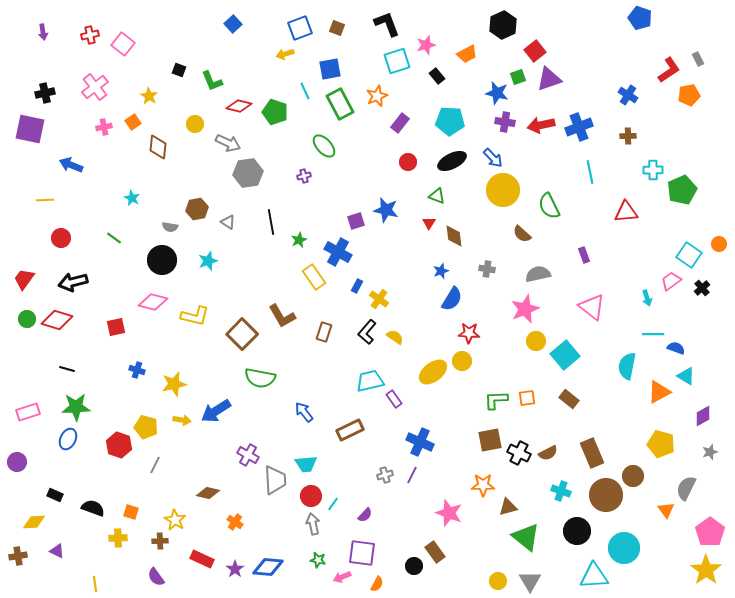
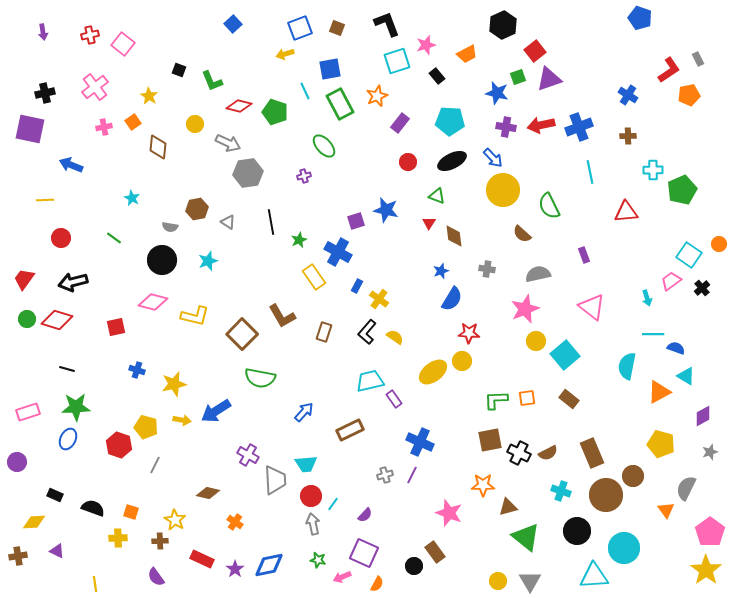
purple cross at (505, 122): moved 1 px right, 5 px down
blue arrow at (304, 412): rotated 80 degrees clockwise
purple square at (362, 553): moved 2 px right; rotated 16 degrees clockwise
blue diamond at (268, 567): moved 1 px right, 2 px up; rotated 16 degrees counterclockwise
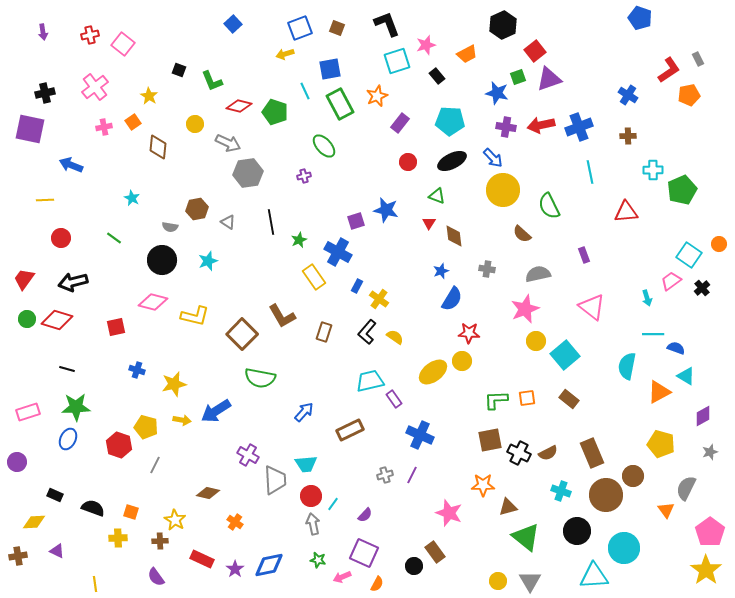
blue cross at (420, 442): moved 7 px up
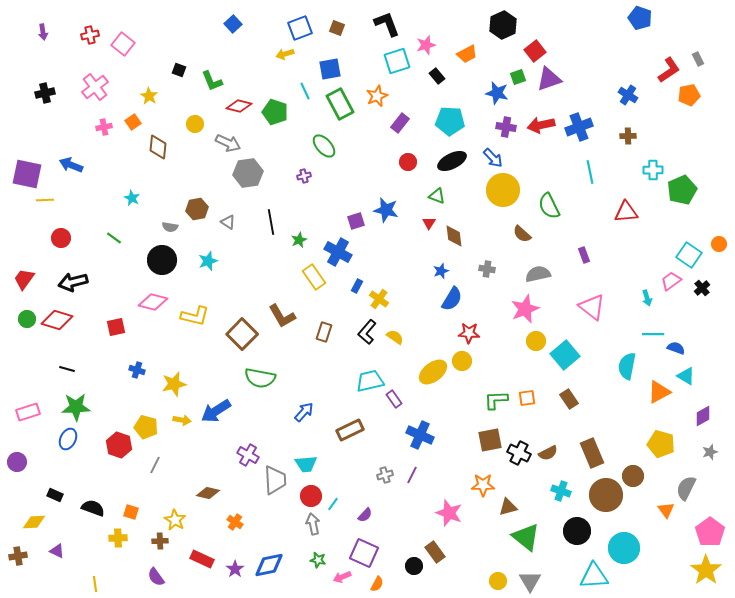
purple square at (30, 129): moved 3 px left, 45 px down
brown rectangle at (569, 399): rotated 18 degrees clockwise
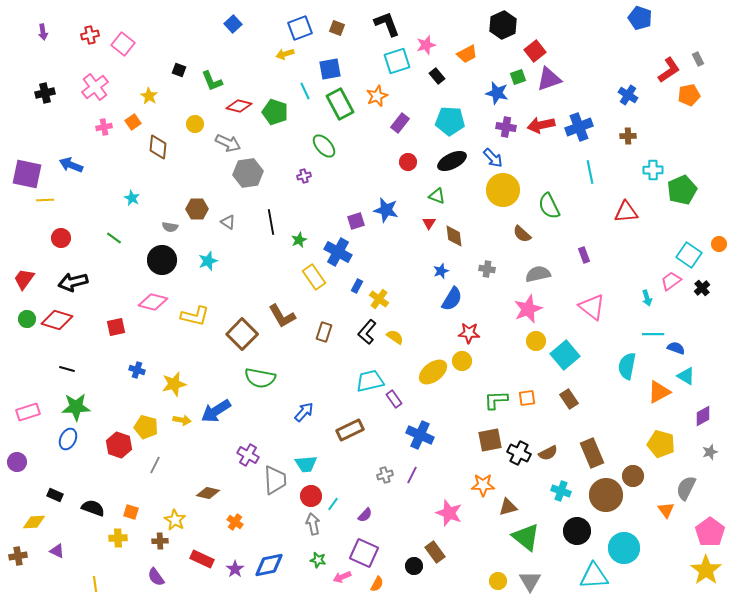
brown hexagon at (197, 209): rotated 10 degrees clockwise
pink star at (525, 309): moved 3 px right
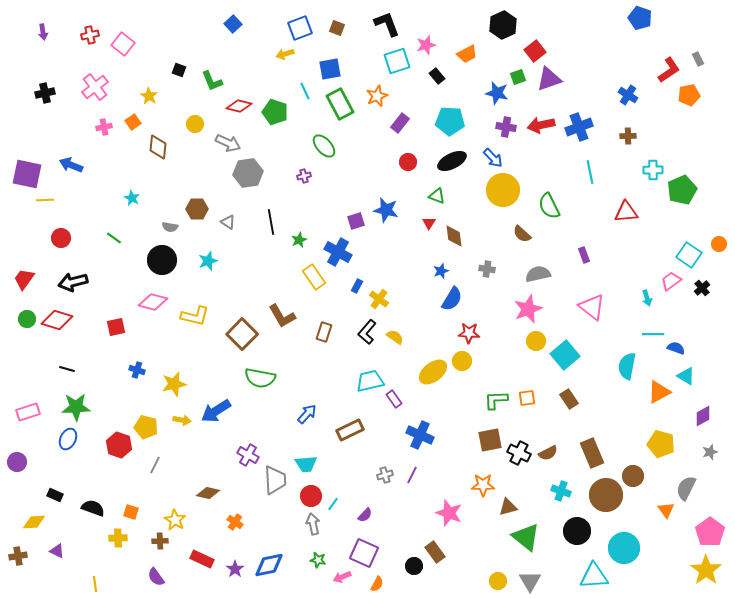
blue arrow at (304, 412): moved 3 px right, 2 px down
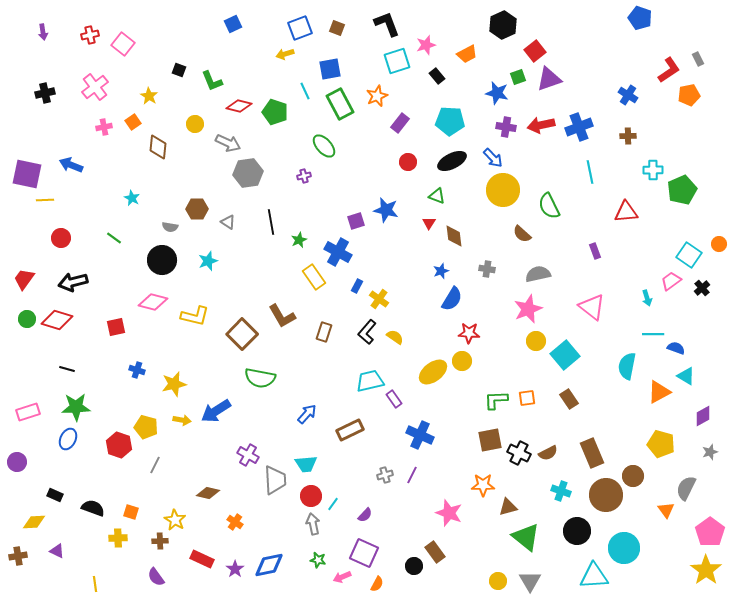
blue square at (233, 24): rotated 18 degrees clockwise
purple rectangle at (584, 255): moved 11 px right, 4 px up
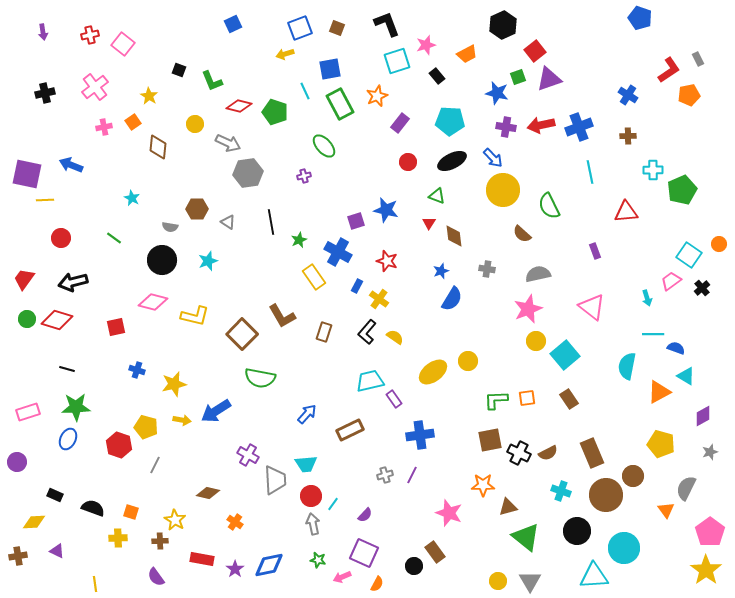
red star at (469, 333): moved 82 px left, 72 px up; rotated 15 degrees clockwise
yellow circle at (462, 361): moved 6 px right
blue cross at (420, 435): rotated 32 degrees counterclockwise
red rectangle at (202, 559): rotated 15 degrees counterclockwise
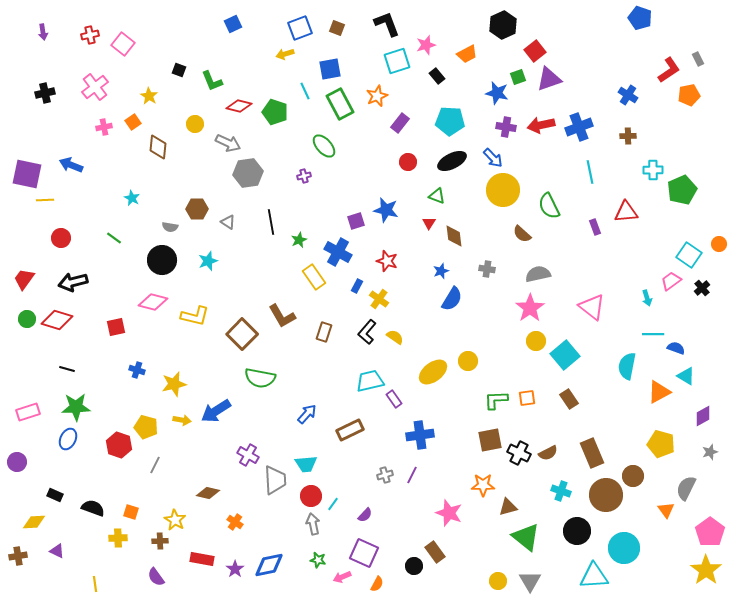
purple rectangle at (595, 251): moved 24 px up
pink star at (528, 309): moved 2 px right, 1 px up; rotated 12 degrees counterclockwise
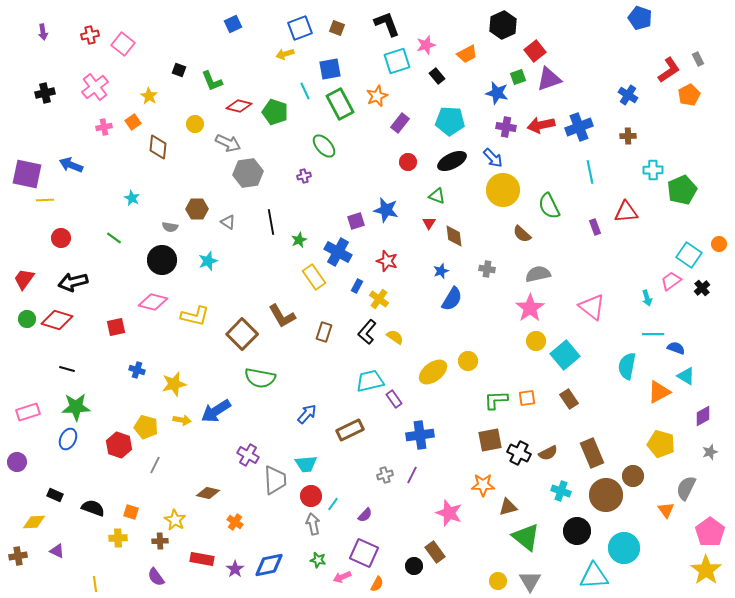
orange pentagon at (689, 95): rotated 15 degrees counterclockwise
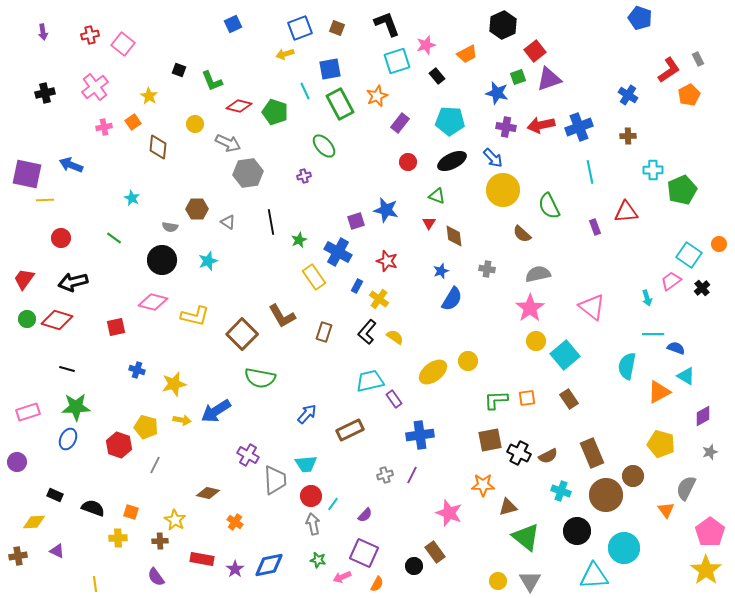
brown semicircle at (548, 453): moved 3 px down
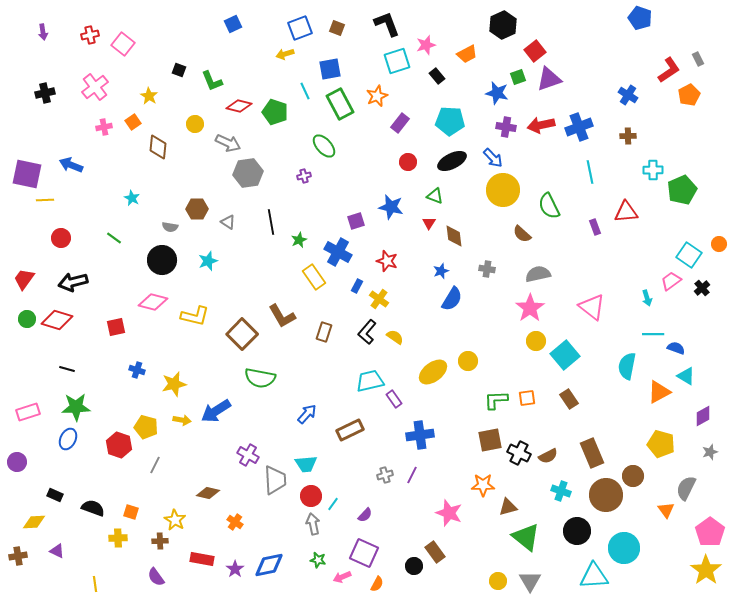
green triangle at (437, 196): moved 2 px left
blue star at (386, 210): moved 5 px right, 3 px up
